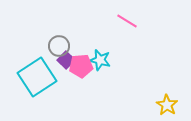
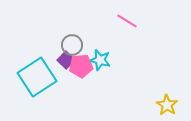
gray circle: moved 13 px right, 1 px up
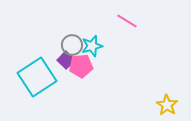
cyan star: moved 8 px left, 14 px up; rotated 30 degrees counterclockwise
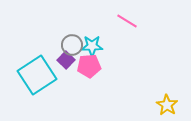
cyan star: rotated 15 degrees clockwise
pink pentagon: moved 8 px right
cyan square: moved 2 px up
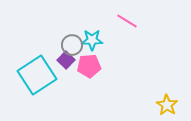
cyan star: moved 6 px up
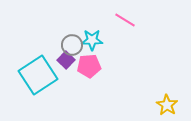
pink line: moved 2 px left, 1 px up
cyan square: moved 1 px right
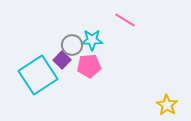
purple square: moved 4 px left
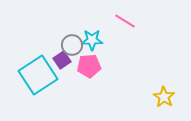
pink line: moved 1 px down
purple square: rotated 12 degrees clockwise
yellow star: moved 3 px left, 8 px up
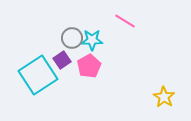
gray circle: moved 7 px up
pink pentagon: rotated 25 degrees counterclockwise
